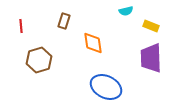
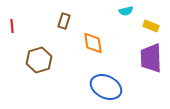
red line: moved 9 px left
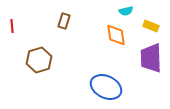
orange diamond: moved 23 px right, 8 px up
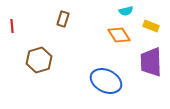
brown rectangle: moved 1 px left, 2 px up
orange diamond: moved 3 px right; rotated 25 degrees counterclockwise
purple trapezoid: moved 4 px down
blue ellipse: moved 6 px up
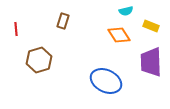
brown rectangle: moved 2 px down
red line: moved 4 px right, 3 px down
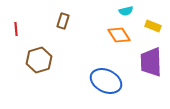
yellow rectangle: moved 2 px right
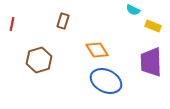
cyan semicircle: moved 7 px right, 1 px up; rotated 40 degrees clockwise
red line: moved 4 px left, 5 px up; rotated 16 degrees clockwise
orange diamond: moved 22 px left, 15 px down
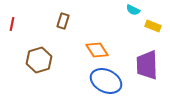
purple trapezoid: moved 4 px left, 3 px down
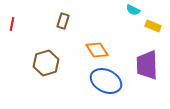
brown hexagon: moved 7 px right, 3 px down
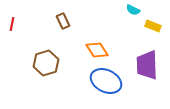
brown rectangle: rotated 42 degrees counterclockwise
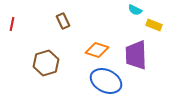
cyan semicircle: moved 2 px right
yellow rectangle: moved 1 px right, 1 px up
orange diamond: rotated 40 degrees counterclockwise
purple trapezoid: moved 11 px left, 10 px up
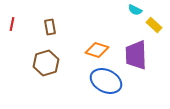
brown rectangle: moved 13 px left, 6 px down; rotated 14 degrees clockwise
yellow rectangle: rotated 21 degrees clockwise
